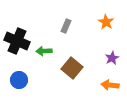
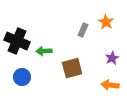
gray rectangle: moved 17 px right, 4 px down
brown square: rotated 35 degrees clockwise
blue circle: moved 3 px right, 3 px up
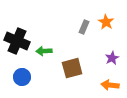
gray rectangle: moved 1 px right, 3 px up
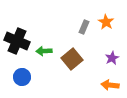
brown square: moved 9 px up; rotated 25 degrees counterclockwise
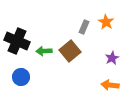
brown square: moved 2 px left, 8 px up
blue circle: moved 1 px left
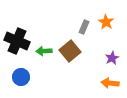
orange arrow: moved 2 px up
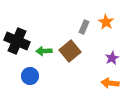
blue circle: moved 9 px right, 1 px up
